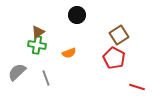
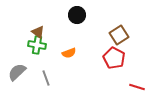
brown triangle: rotated 48 degrees counterclockwise
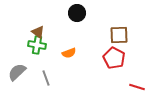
black circle: moved 2 px up
brown square: rotated 30 degrees clockwise
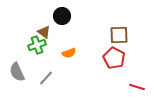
black circle: moved 15 px left, 3 px down
brown triangle: moved 6 px right
green cross: rotated 30 degrees counterclockwise
gray semicircle: rotated 72 degrees counterclockwise
gray line: rotated 63 degrees clockwise
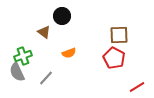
green cross: moved 14 px left, 11 px down
red line: rotated 49 degrees counterclockwise
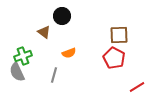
gray line: moved 8 px right, 3 px up; rotated 28 degrees counterclockwise
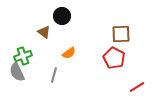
brown square: moved 2 px right, 1 px up
orange semicircle: rotated 16 degrees counterclockwise
